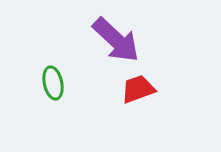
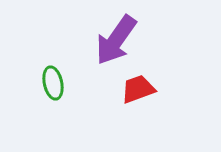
purple arrow: rotated 82 degrees clockwise
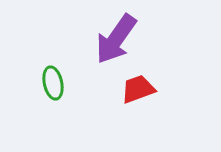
purple arrow: moved 1 px up
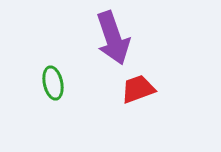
purple arrow: moved 3 px left, 1 px up; rotated 54 degrees counterclockwise
